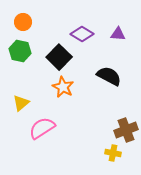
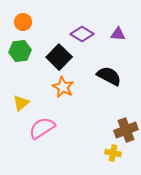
green hexagon: rotated 20 degrees counterclockwise
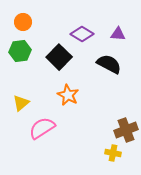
black semicircle: moved 12 px up
orange star: moved 5 px right, 8 px down
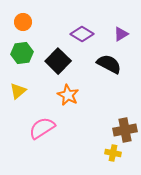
purple triangle: moved 3 px right; rotated 35 degrees counterclockwise
green hexagon: moved 2 px right, 2 px down
black square: moved 1 px left, 4 px down
yellow triangle: moved 3 px left, 12 px up
brown cross: moved 1 px left; rotated 10 degrees clockwise
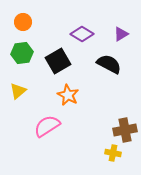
black square: rotated 15 degrees clockwise
pink semicircle: moved 5 px right, 2 px up
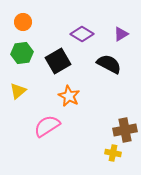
orange star: moved 1 px right, 1 px down
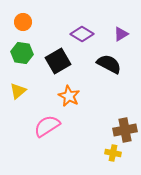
green hexagon: rotated 15 degrees clockwise
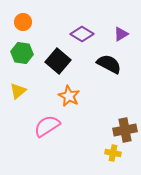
black square: rotated 20 degrees counterclockwise
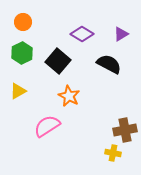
green hexagon: rotated 25 degrees clockwise
yellow triangle: rotated 12 degrees clockwise
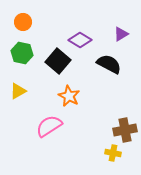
purple diamond: moved 2 px left, 6 px down
green hexagon: rotated 20 degrees counterclockwise
pink semicircle: moved 2 px right
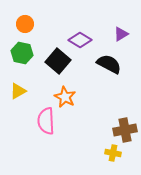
orange circle: moved 2 px right, 2 px down
orange star: moved 4 px left, 1 px down
pink semicircle: moved 3 px left, 5 px up; rotated 60 degrees counterclockwise
